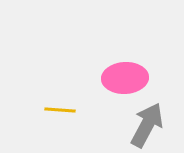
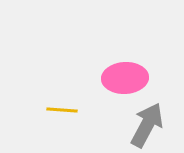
yellow line: moved 2 px right
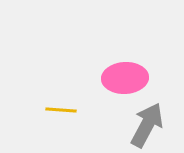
yellow line: moved 1 px left
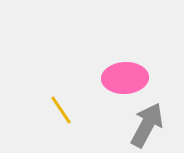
yellow line: rotated 52 degrees clockwise
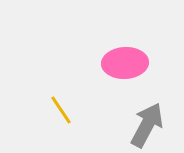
pink ellipse: moved 15 px up
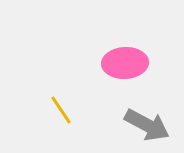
gray arrow: rotated 90 degrees clockwise
